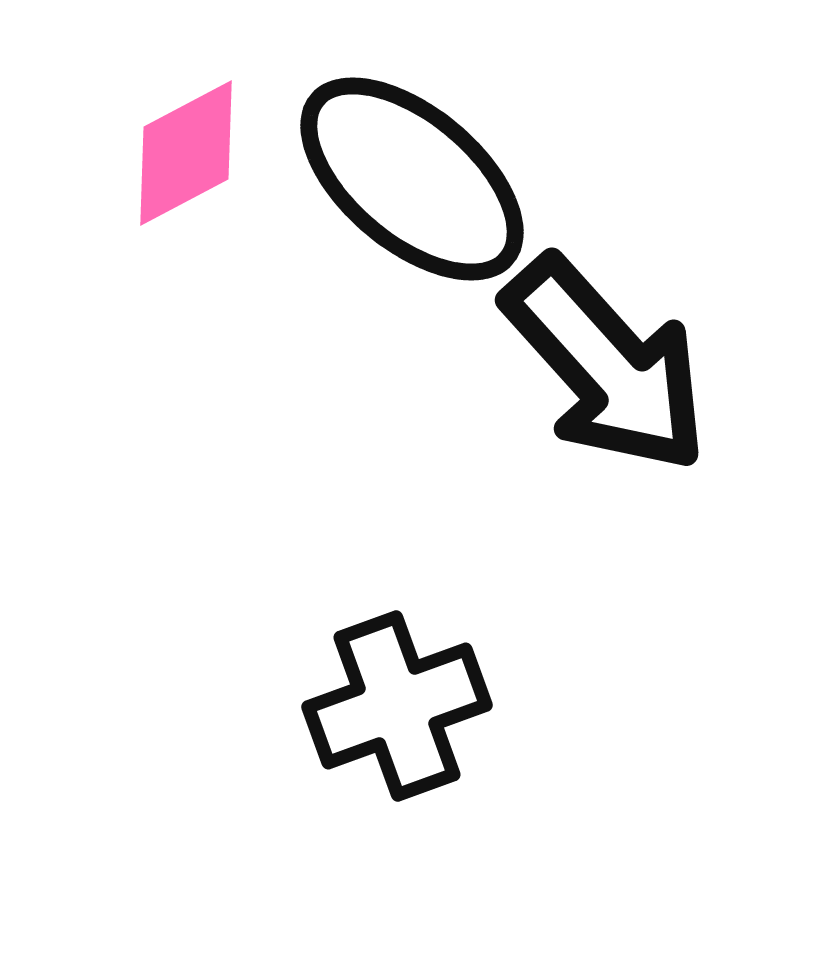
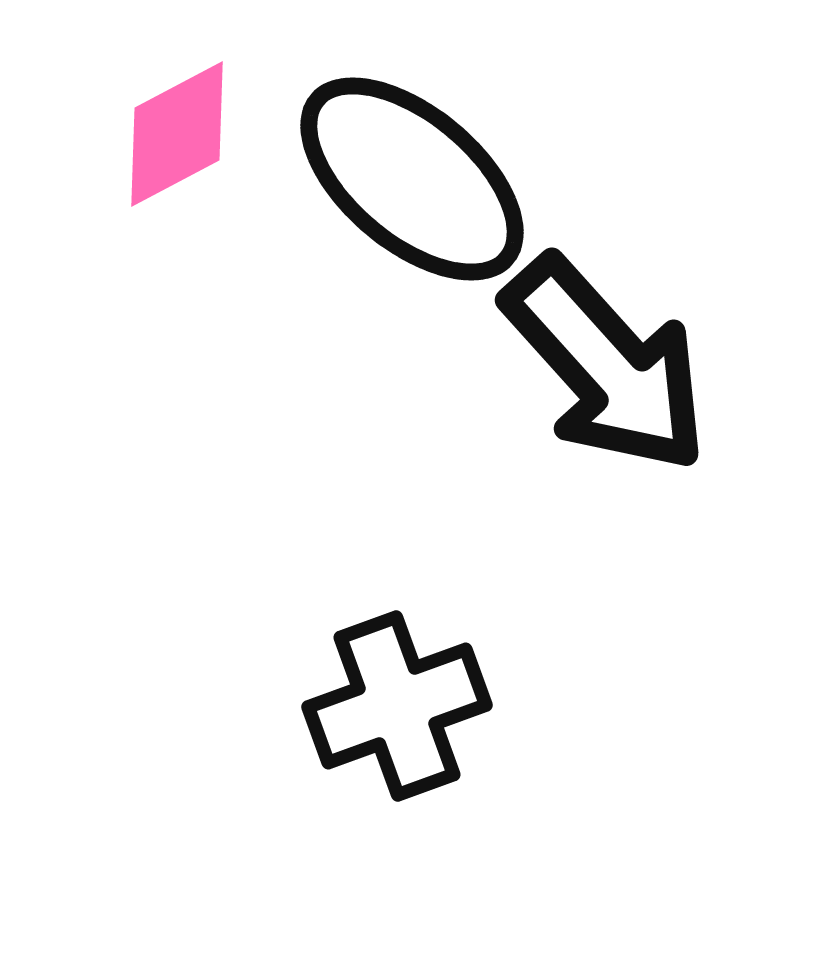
pink diamond: moved 9 px left, 19 px up
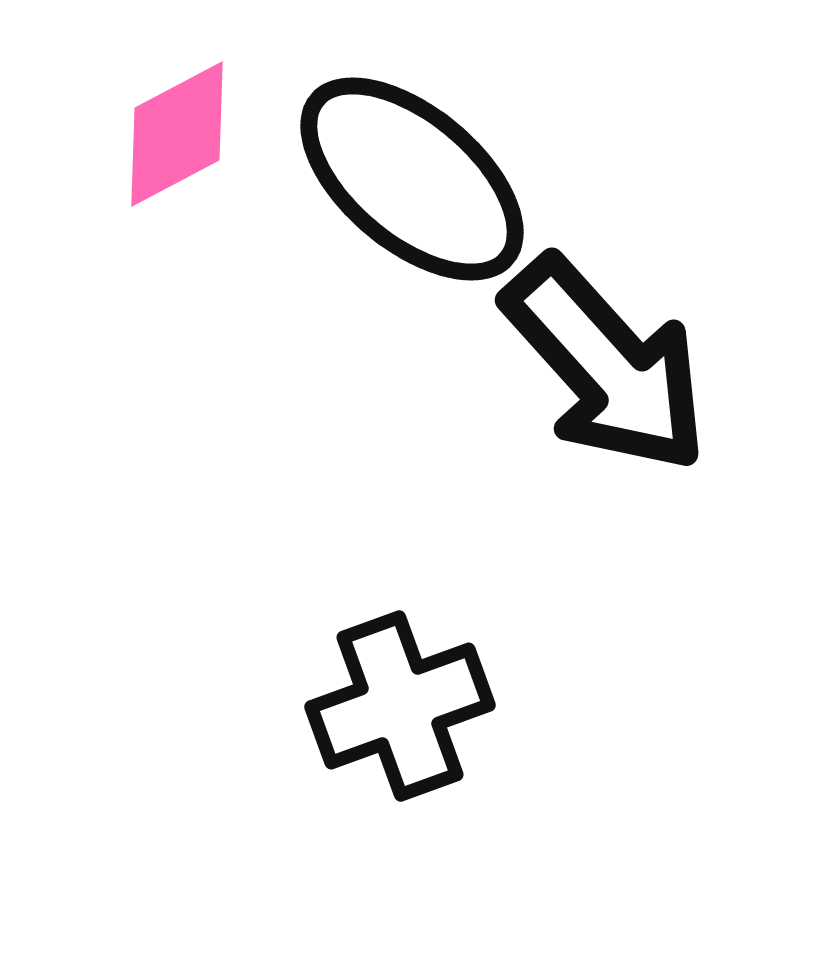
black cross: moved 3 px right
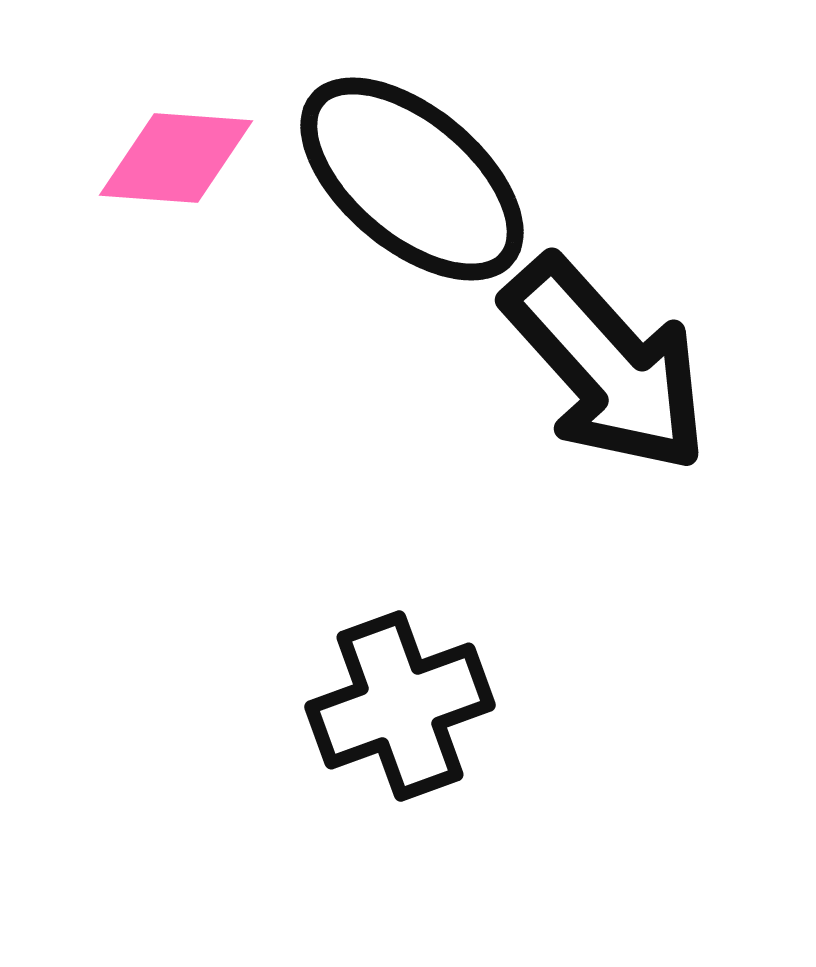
pink diamond: moved 1 px left, 24 px down; rotated 32 degrees clockwise
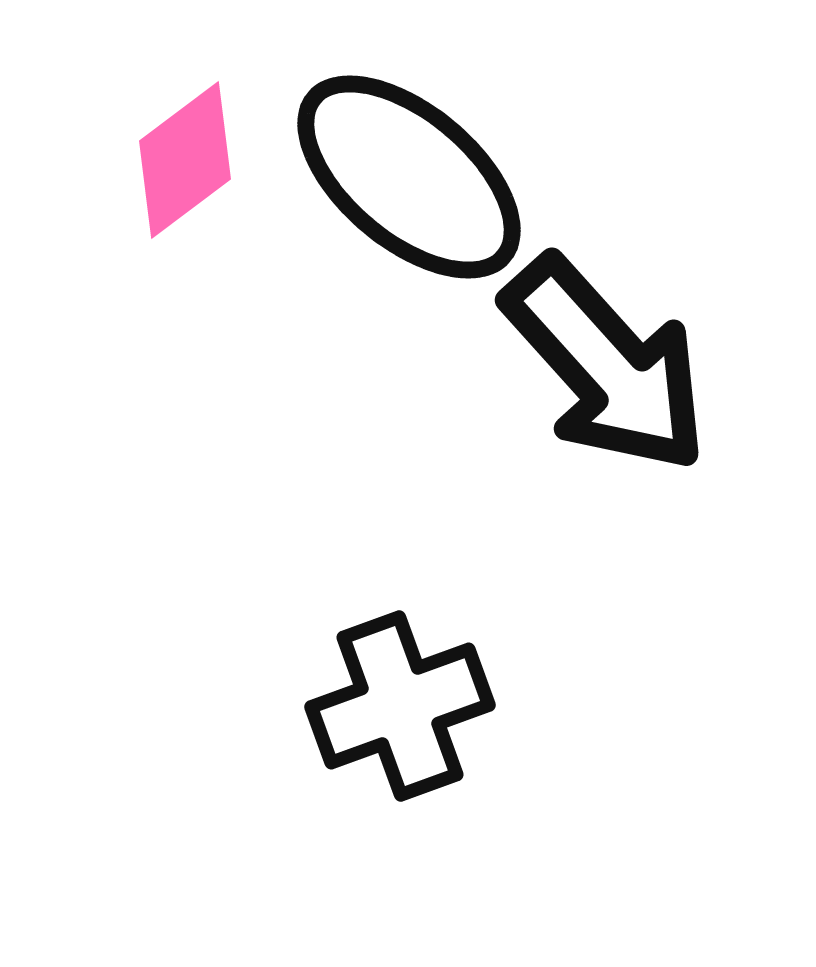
pink diamond: moved 9 px right, 2 px down; rotated 41 degrees counterclockwise
black ellipse: moved 3 px left, 2 px up
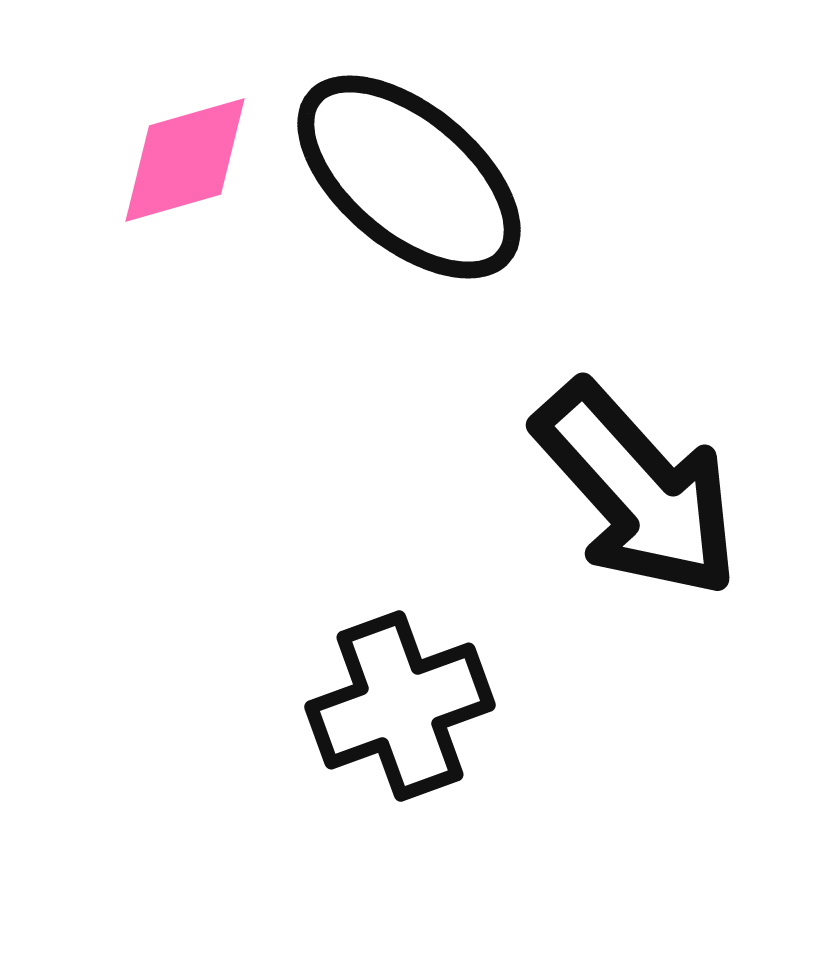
pink diamond: rotated 21 degrees clockwise
black arrow: moved 31 px right, 125 px down
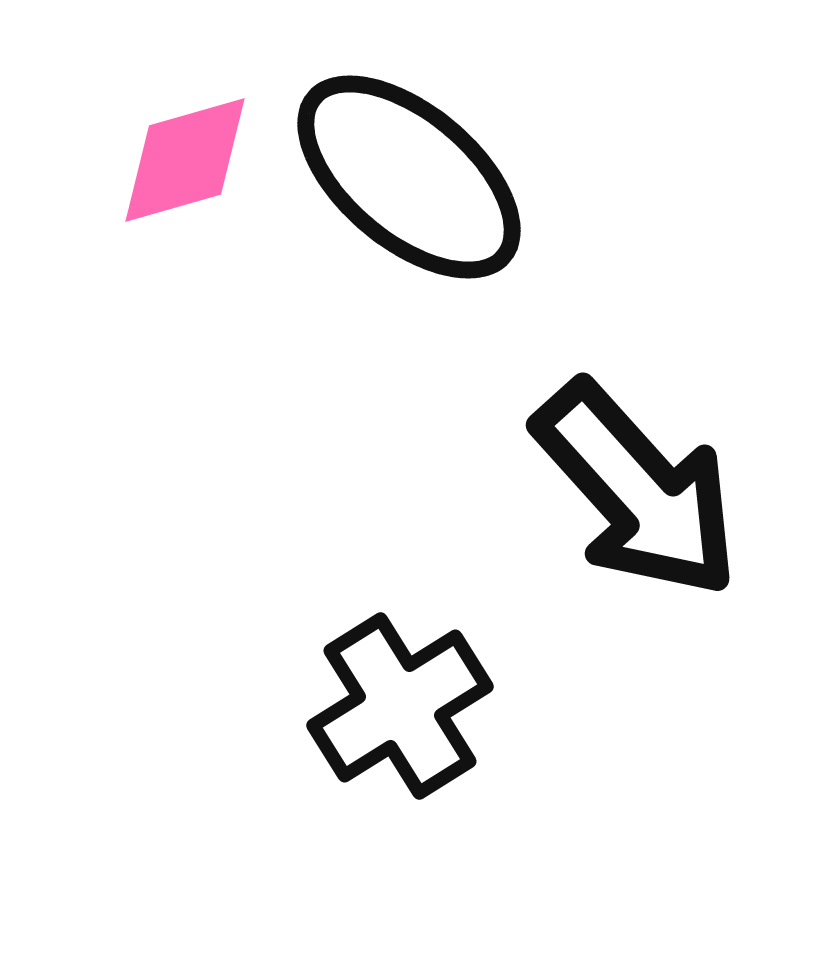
black cross: rotated 12 degrees counterclockwise
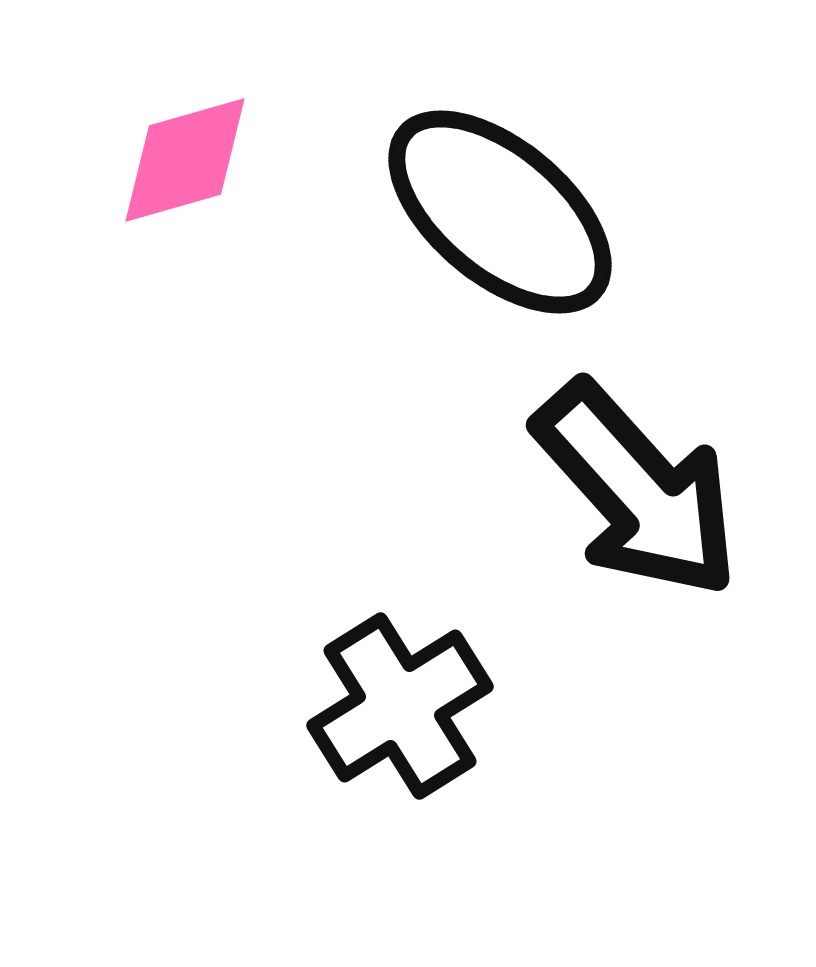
black ellipse: moved 91 px right, 35 px down
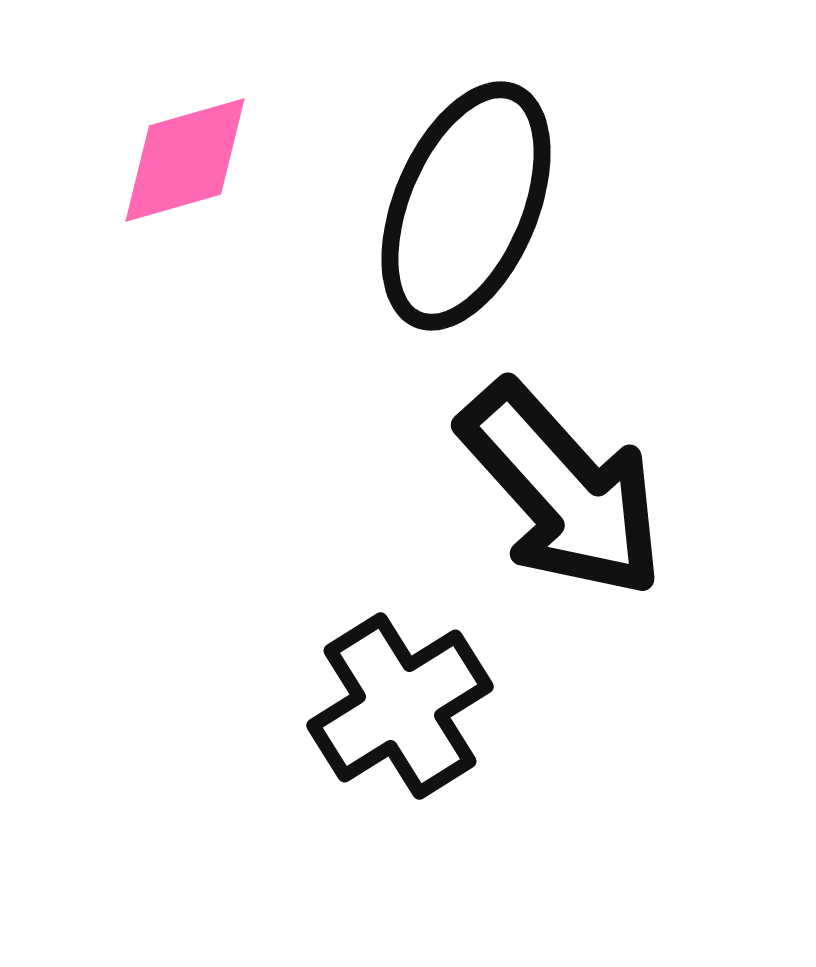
black ellipse: moved 34 px left, 6 px up; rotated 73 degrees clockwise
black arrow: moved 75 px left
